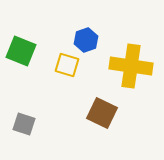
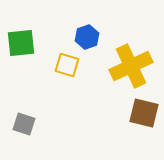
blue hexagon: moved 1 px right, 3 px up
green square: moved 8 px up; rotated 28 degrees counterclockwise
yellow cross: rotated 33 degrees counterclockwise
brown square: moved 42 px right; rotated 12 degrees counterclockwise
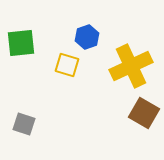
brown square: rotated 16 degrees clockwise
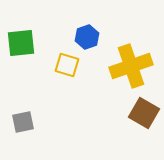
yellow cross: rotated 6 degrees clockwise
gray square: moved 1 px left, 2 px up; rotated 30 degrees counterclockwise
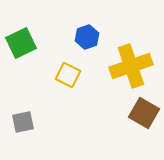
green square: rotated 20 degrees counterclockwise
yellow square: moved 1 px right, 10 px down; rotated 10 degrees clockwise
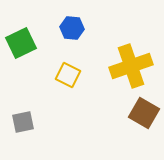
blue hexagon: moved 15 px left, 9 px up; rotated 25 degrees clockwise
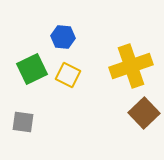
blue hexagon: moved 9 px left, 9 px down
green square: moved 11 px right, 26 px down
brown square: rotated 16 degrees clockwise
gray square: rotated 20 degrees clockwise
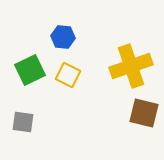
green square: moved 2 px left, 1 px down
brown square: rotated 32 degrees counterclockwise
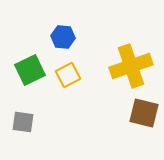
yellow square: rotated 35 degrees clockwise
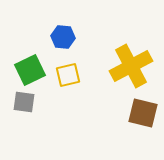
yellow cross: rotated 9 degrees counterclockwise
yellow square: rotated 15 degrees clockwise
brown square: moved 1 px left
gray square: moved 1 px right, 20 px up
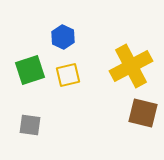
blue hexagon: rotated 20 degrees clockwise
green square: rotated 8 degrees clockwise
gray square: moved 6 px right, 23 px down
